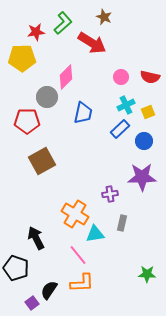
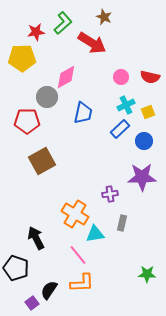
pink diamond: rotated 15 degrees clockwise
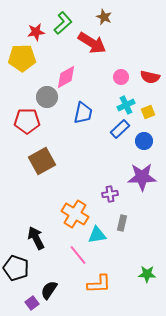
cyan triangle: moved 2 px right, 1 px down
orange L-shape: moved 17 px right, 1 px down
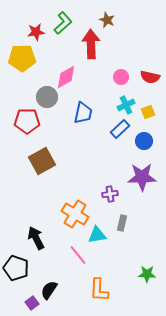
brown star: moved 3 px right, 3 px down
red arrow: moved 1 px left, 1 px down; rotated 124 degrees counterclockwise
orange L-shape: moved 6 px down; rotated 95 degrees clockwise
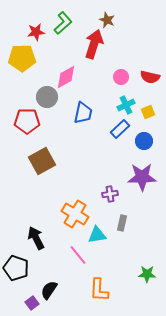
red arrow: moved 3 px right; rotated 20 degrees clockwise
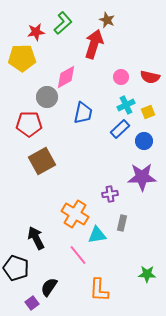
red pentagon: moved 2 px right, 3 px down
black semicircle: moved 3 px up
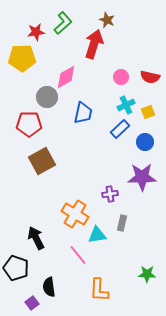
blue circle: moved 1 px right, 1 px down
black semicircle: rotated 42 degrees counterclockwise
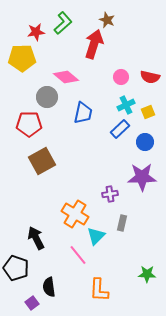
pink diamond: rotated 70 degrees clockwise
cyan triangle: moved 1 px left, 1 px down; rotated 36 degrees counterclockwise
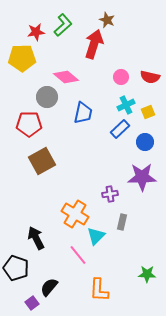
green L-shape: moved 2 px down
gray rectangle: moved 1 px up
black semicircle: rotated 48 degrees clockwise
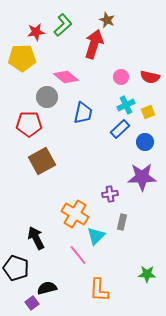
black semicircle: moved 2 px left, 1 px down; rotated 36 degrees clockwise
